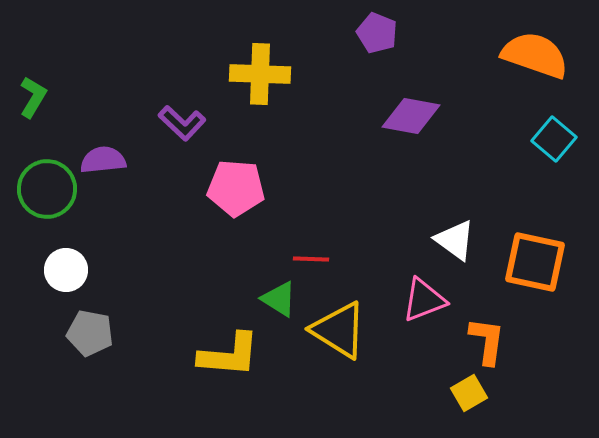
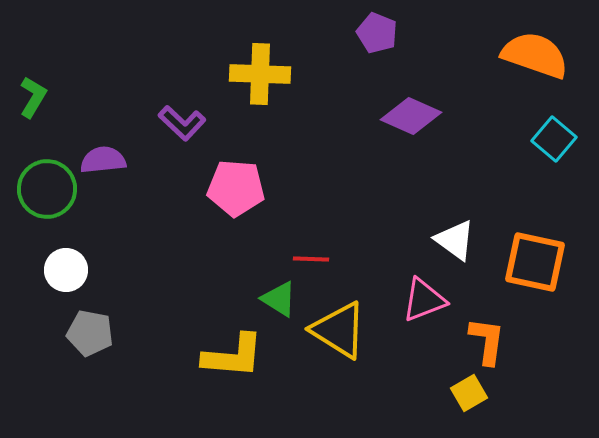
purple diamond: rotated 14 degrees clockwise
yellow L-shape: moved 4 px right, 1 px down
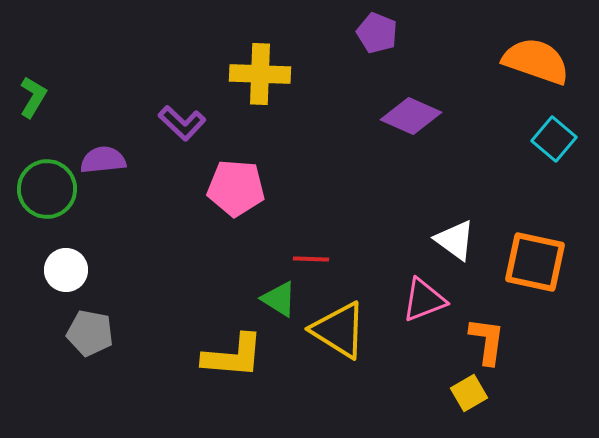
orange semicircle: moved 1 px right, 6 px down
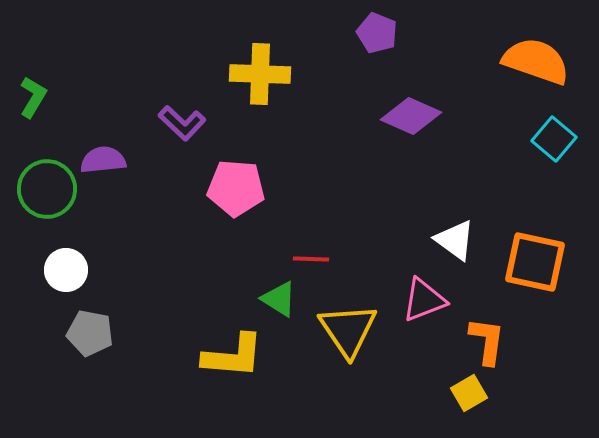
yellow triangle: moved 9 px right; rotated 24 degrees clockwise
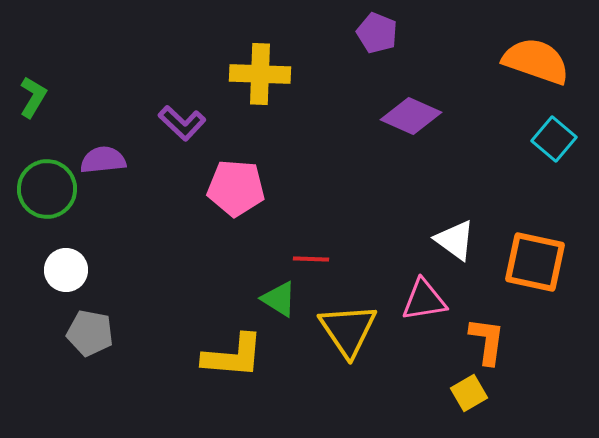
pink triangle: rotated 12 degrees clockwise
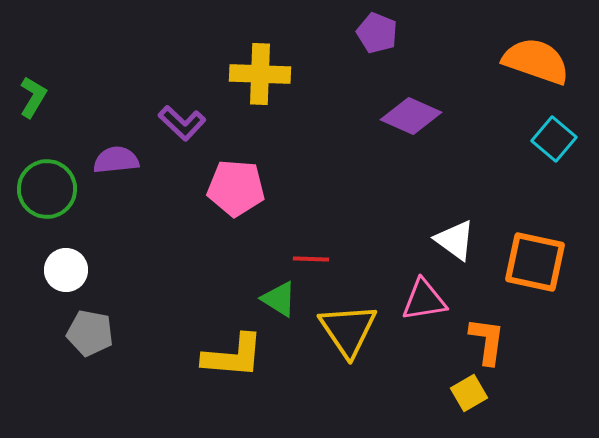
purple semicircle: moved 13 px right
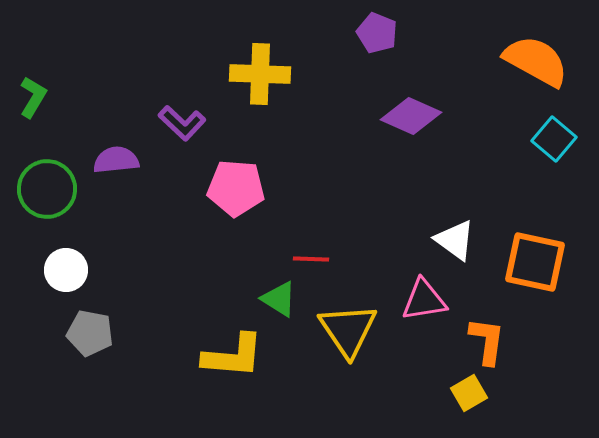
orange semicircle: rotated 10 degrees clockwise
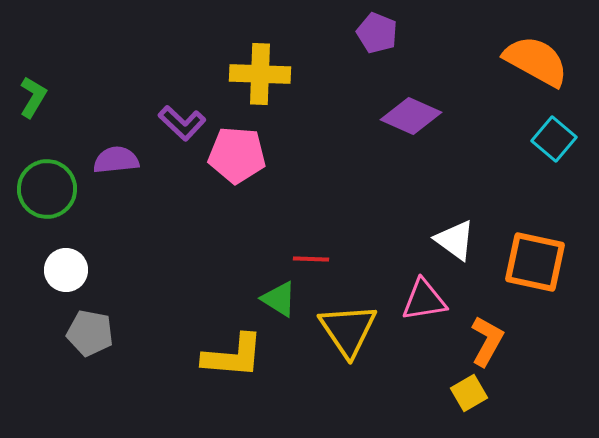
pink pentagon: moved 1 px right, 33 px up
orange L-shape: rotated 21 degrees clockwise
